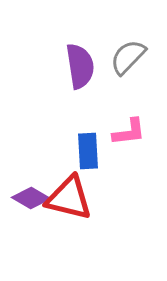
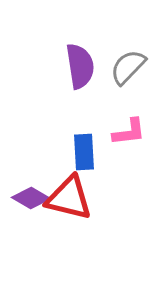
gray semicircle: moved 10 px down
blue rectangle: moved 4 px left, 1 px down
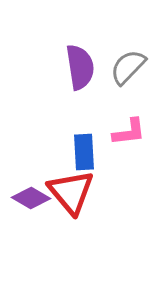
purple semicircle: moved 1 px down
red triangle: moved 2 px right, 6 px up; rotated 36 degrees clockwise
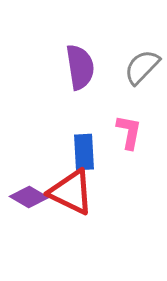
gray semicircle: moved 14 px right
pink L-shape: rotated 72 degrees counterclockwise
red triangle: rotated 24 degrees counterclockwise
purple diamond: moved 2 px left, 1 px up
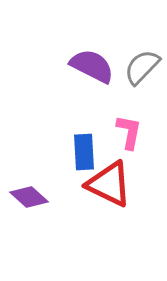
purple semicircle: moved 12 px right, 1 px up; rotated 54 degrees counterclockwise
red triangle: moved 38 px right, 8 px up
purple diamond: rotated 12 degrees clockwise
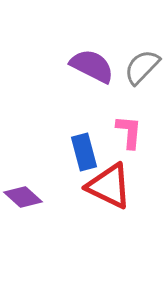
pink L-shape: rotated 6 degrees counterclockwise
blue rectangle: rotated 12 degrees counterclockwise
red triangle: moved 2 px down
purple diamond: moved 6 px left
